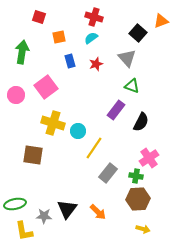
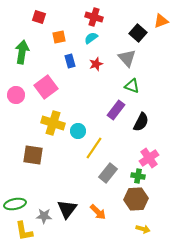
green cross: moved 2 px right
brown hexagon: moved 2 px left
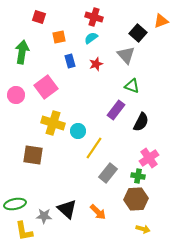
gray triangle: moved 1 px left, 3 px up
black triangle: rotated 25 degrees counterclockwise
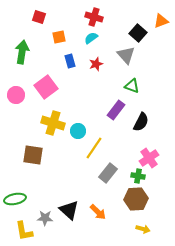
green ellipse: moved 5 px up
black triangle: moved 2 px right, 1 px down
gray star: moved 1 px right, 2 px down
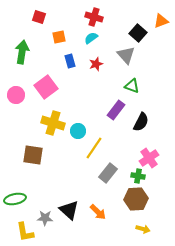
yellow L-shape: moved 1 px right, 1 px down
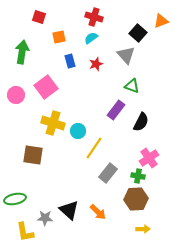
yellow arrow: rotated 16 degrees counterclockwise
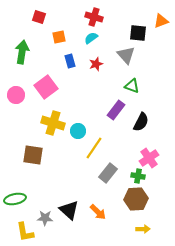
black square: rotated 36 degrees counterclockwise
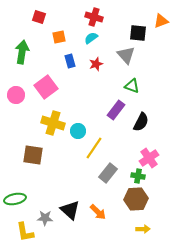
black triangle: moved 1 px right
